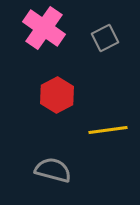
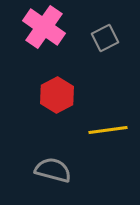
pink cross: moved 1 px up
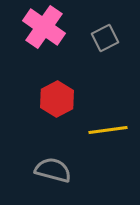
red hexagon: moved 4 px down
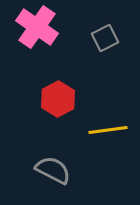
pink cross: moved 7 px left
red hexagon: moved 1 px right
gray semicircle: rotated 12 degrees clockwise
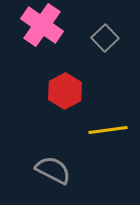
pink cross: moved 5 px right, 2 px up
gray square: rotated 16 degrees counterclockwise
red hexagon: moved 7 px right, 8 px up
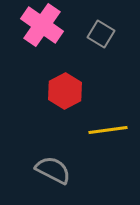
gray square: moved 4 px left, 4 px up; rotated 16 degrees counterclockwise
